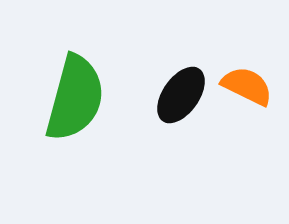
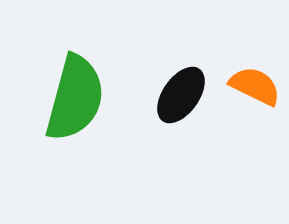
orange semicircle: moved 8 px right
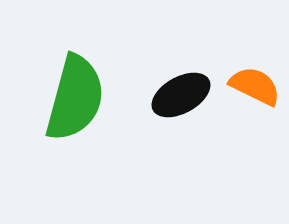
black ellipse: rotated 26 degrees clockwise
